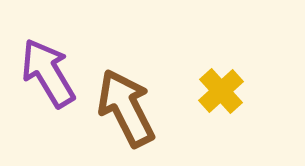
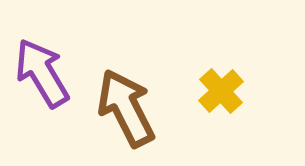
purple arrow: moved 6 px left
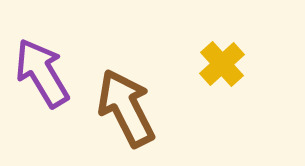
yellow cross: moved 1 px right, 27 px up
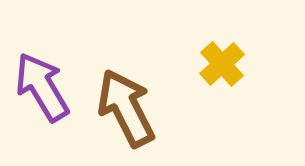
purple arrow: moved 14 px down
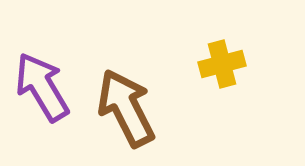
yellow cross: rotated 27 degrees clockwise
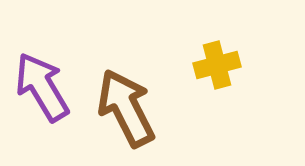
yellow cross: moved 5 px left, 1 px down
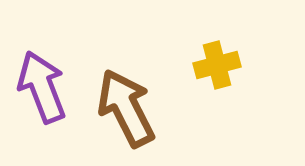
purple arrow: rotated 10 degrees clockwise
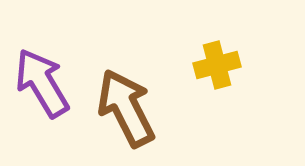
purple arrow: moved 4 px up; rotated 10 degrees counterclockwise
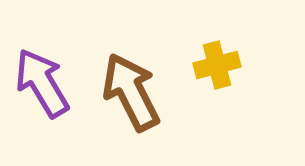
brown arrow: moved 5 px right, 16 px up
